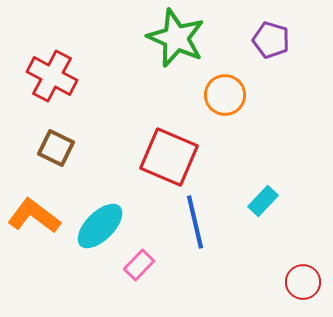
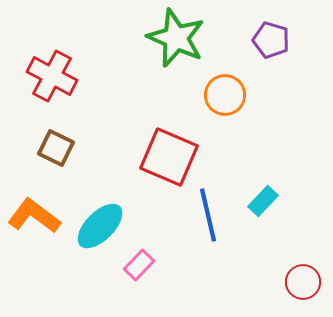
blue line: moved 13 px right, 7 px up
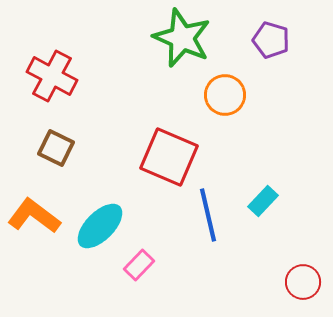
green star: moved 6 px right
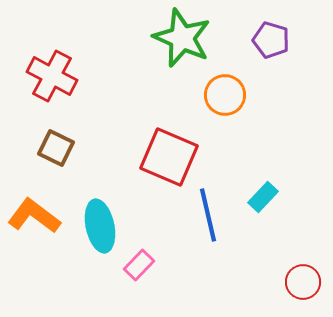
cyan rectangle: moved 4 px up
cyan ellipse: rotated 57 degrees counterclockwise
